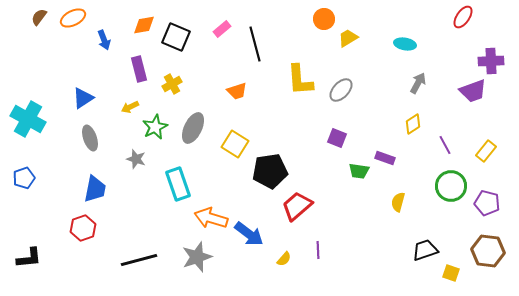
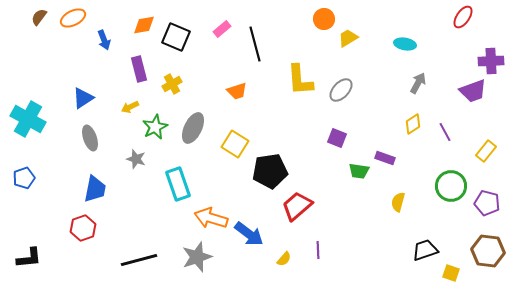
purple line at (445, 145): moved 13 px up
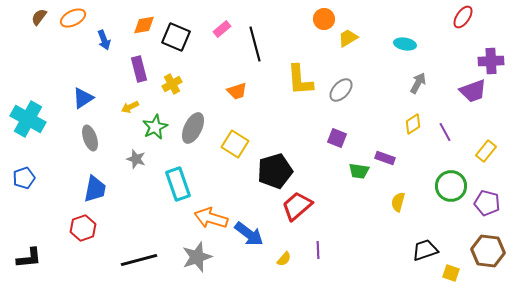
black pentagon at (270, 171): moved 5 px right; rotated 8 degrees counterclockwise
